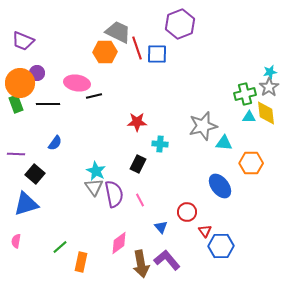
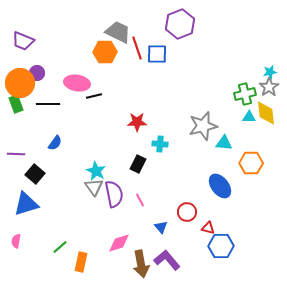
red triangle at (205, 231): moved 3 px right, 3 px up; rotated 40 degrees counterclockwise
pink diamond at (119, 243): rotated 20 degrees clockwise
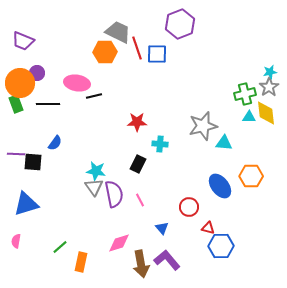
orange hexagon at (251, 163): moved 13 px down
cyan star at (96, 171): rotated 18 degrees counterclockwise
black square at (35, 174): moved 2 px left, 12 px up; rotated 36 degrees counterclockwise
red circle at (187, 212): moved 2 px right, 5 px up
blue triangle at (161, 227): moved 1 px right, 1 px down
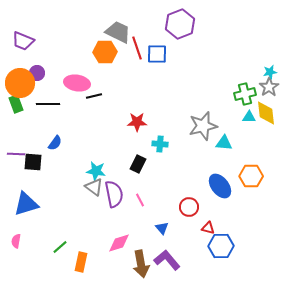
gray triangle at (94, 187): rotated 18 degrees counterclockwise
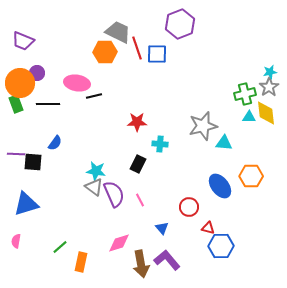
purple semicircle at (114, 194): rotated 12 degrees counterclockwise
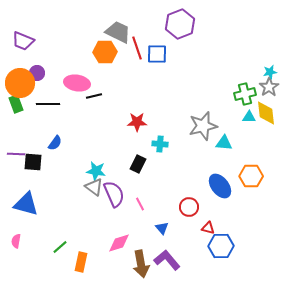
pink line at (140, 200): moved 4 px down
blue triangle at (26, 204): rotated 32 degrees clockwise
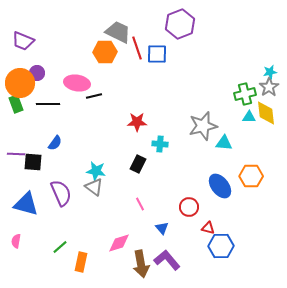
purple semicircle at (114, 194): moved 53 px left, 1 px up
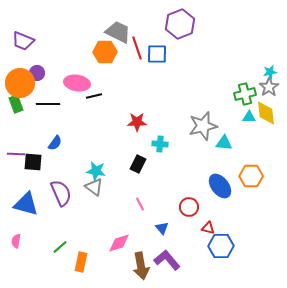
brown arrow at (141, 264): moved 2 px down
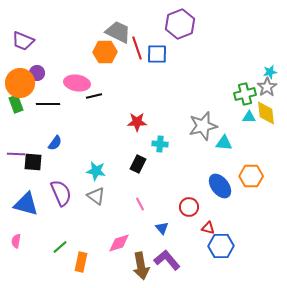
gray star at (269, 87): moved 2 px left
gray triangle at (94, 187): moved 2 px right, 9 px down
